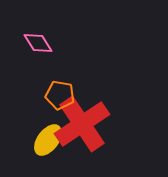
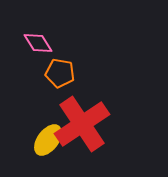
orange pentagon: moved 22 px up
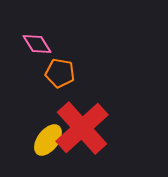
pink diamond: moved 1 px left, 1 px down
red cross: moved 4 px down; rotated 8 degrees counterclockwise
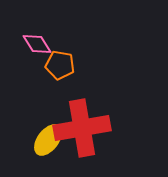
orange pentagon: moved 8 px up
red cross: rotated 32 degrees clockwise
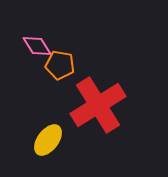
pink diamond: moved 2 px down
red cross: moved 16 px right, 23 px up; rotated 22 degrees counterclockwise
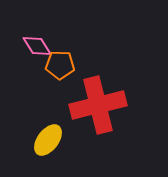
orange pentagon: rotated 8 degrees counterclockwise
red cross: rotated 18 degrees clockwise
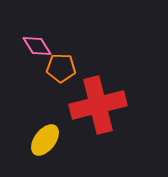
orange pentagon: moved 1 px right, 3 px down
yellow ellipse: moved 3 px left
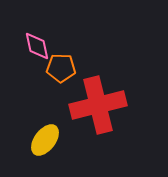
pink diamond: rotated 20 degrees clockwise
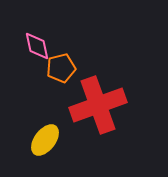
orange pentagon: rotated 16 degrees counterclockwise
red cross: rotated 6 degrees counterclockwise
